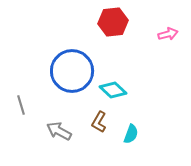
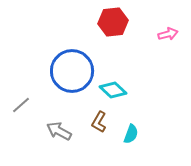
gray line: rotated 66 degrees clockwise
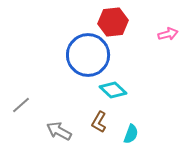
blue circle: moved 16 px right, 16 px up
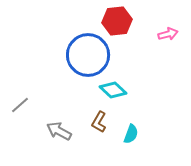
red hexagon: moved 4 px right, 1 px up
gray line: moved 1 px left
